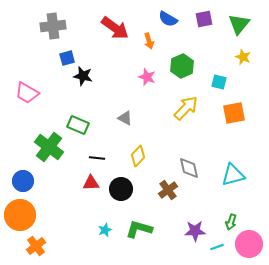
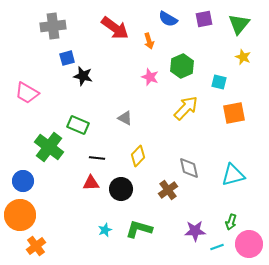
pink star: moved 3 px right
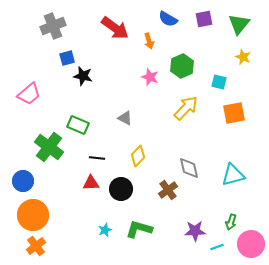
gray cross: rotated 15 degrees counterclockwise
pink trapezoid: moved 2 px right, 1 px down; rotated 70 degrees counterclockwise
orange circle: moved 13 px right
pink circle: moved 2 px right
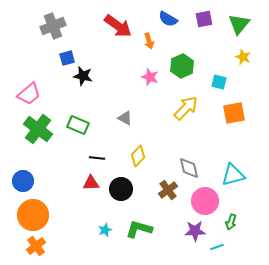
red arrow: moved 3 px right, 2 px up
green cross: moved 11 px left, 18 px up
pink circle: moved 46 px left, 43 px up
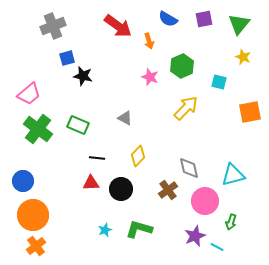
orange square: moved 16 px right, 1 px up
purple star: moved 5 px down; rotated 20 degrees counterclockwise
cyan line: rotated 48 degrees clockwise
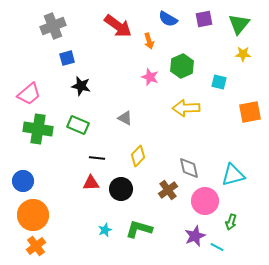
yellow star: moved 3 px up; rotated 21 degrees counterclockwise
black star: moved 2 px left, 10 px down
yellow arrow: rotated 136 degrees counterclockwise
green cross: rotated 28 degrees counterclockwise
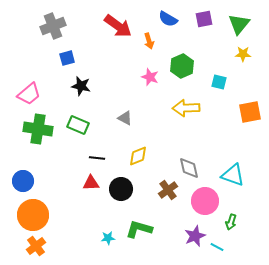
yellow diamond: rotated 25 degrees clockwise
cyan triangle: rotated 35 degrees clockwise
cyan star: moved 3 px right, 8 px down; rotated 16 degrees clockwise
